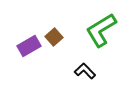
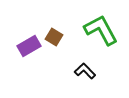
green L-shape: rotated 93 degrees clockwise
brown square: rotated 18 degrees counterclockwise
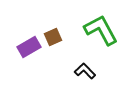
brown square: moved 1 px left; rotated 36 degrees clockwise
purple rectangle: moved 1 px down
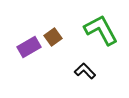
brown square: rotated 12 degrees counterclockwise
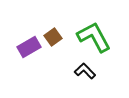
green L-shape: moved 7 px left, 7 px down
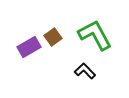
green L-shape: moved 1 px right, 2 px up
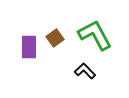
brown square: moved 2 px right, 1 px down
purple rectangle: rotated 60 degrees counterclockwise
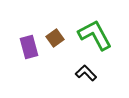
purple rectangle: rotated 15 degrees counterclockwise
black L-shape: moved 1 px right, 2 px down
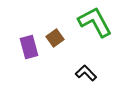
green L-shape: moved 13 px up
